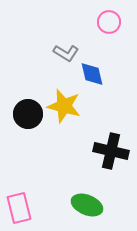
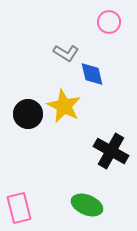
yellow star: rotated 12 degrees clockwise
black cross: rotated 16 degrees clockwise
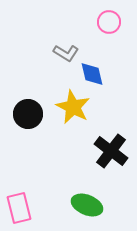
yellow star: moved 9 px right, 1 px down
black cross: rotated 8 degrees clockwise
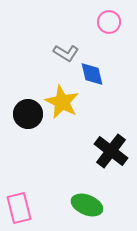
yellow star: moved 11 px left, 5 px up
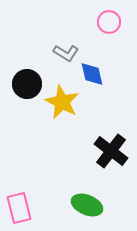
black circle: moved 1 px left, 30 px up
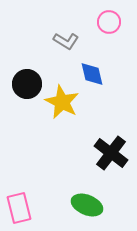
gray L-shape: moved 12 px up
black cross: moved 2 px down
